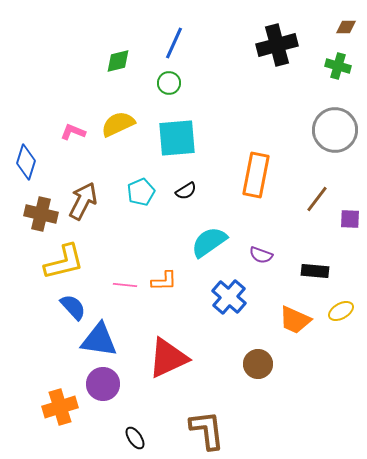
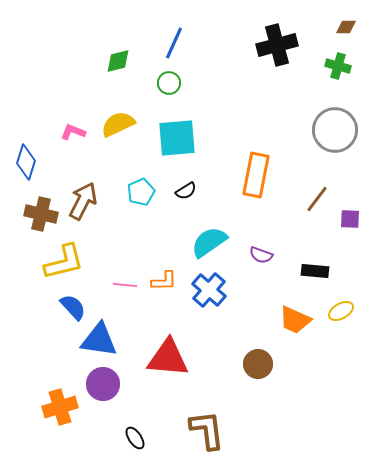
blue cross: moved 20 px left, 7 px up
red triangle: rotated 30 degrees clockwise
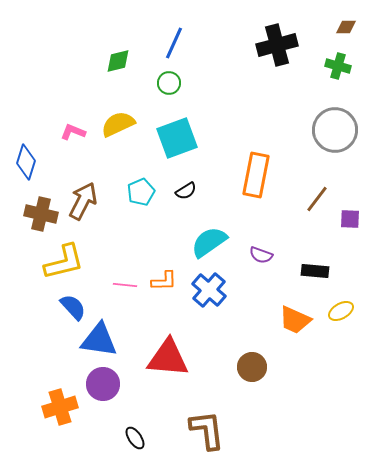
cyan square: rotated 15 degrees counterclockwise
brown circle: moved 6 px left, 3 px down
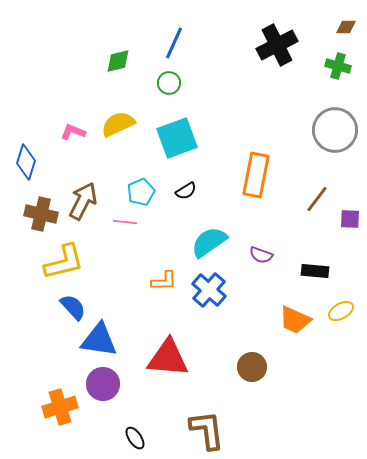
black cross: rotated 12 degrees counterclockwise
pink line: moved 63 px up
